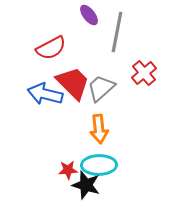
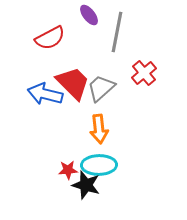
red semicircle: moved 1 px left, 10 px up
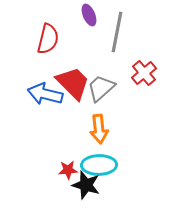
purple ellipse: rotated 15 degrees clockwise
red semicircle: moved 2 px left, 1 px down; rotated 48 degrees counterclockwise
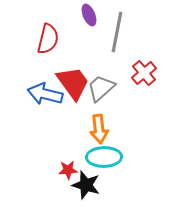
red trapezoid: rotated 9 degrees clockwise
cyan ellipse: moved 5 px right, 8 px up
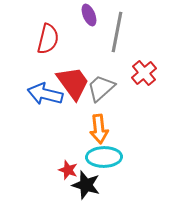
red star: rotated 24 degrees clockwise
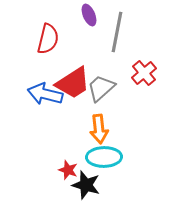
red trapezoid: rotated 93 degrees clockwise
